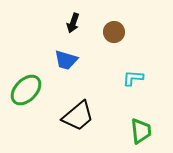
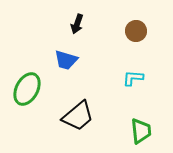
black arrow: moved 4 px right, 1 px down
brown circle: moved 22 px right, 1 px up
green ellipse: moved 1 px right, 1 px up; rotated 16 degrees counterclockwise
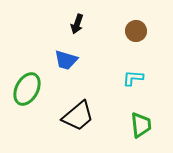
green trapezoid: moved 6 px up
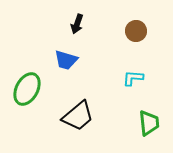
green trapezoid: moved 8 px right, 2 px up
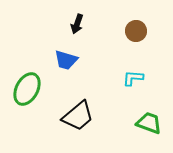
green trapezoid: rotated 64 degrees counterclockwise
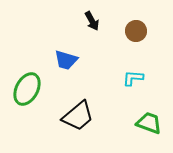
black arrow: moved 15 px right, 3 px up; rotated 48 degrees counterclockwise
